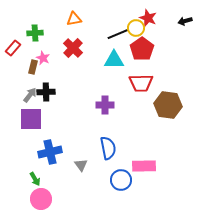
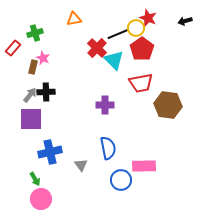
green cross: rotated 14 degrees counterclockwise
red cross: moved 24 px right
cyan triangle: rotated 45 degrees clockwise
red trapezoid: rotated 10 degrees counterclockwise
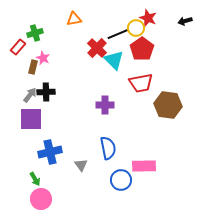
red rectangle: moved 5 px right, 1 px up
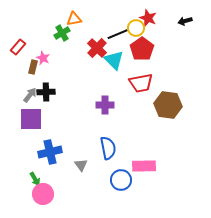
green cross: moved 27 px right; rotated 14 degrees counterclockwise
pink circle: moved 2 px right, 5 px up
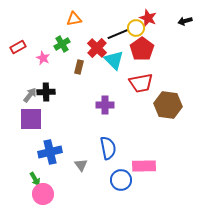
green cross: moved 11 px down
red rectangle: rotated 21 degrees clockwise
brown rectangle: moved 46 px right
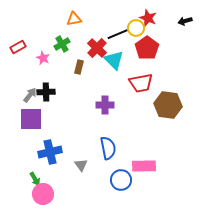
red pentagon: moved 5 px right, 1 px up
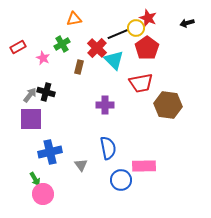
black arrow: moved 2 px right, 2 px down
black cross: rotated 18 degrees clockwise
